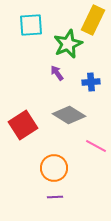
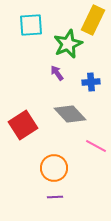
gray diamond: moved 1 px right, 1 px up; rotated 16 degrees clockwise
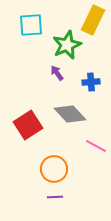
green star: moved 1 px left, 1 px down
red square: moved 5 px right
orange circle: moved 1 px down
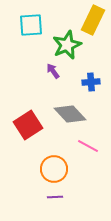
purple arrow: moved 4 px left, 2 px up
pink line: moved 8 px left
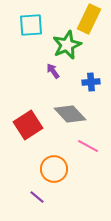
yellow rectangle: moved 4 px left, 1 px up
purple line: moved 18 px left; rotated 42 degrees clockwise
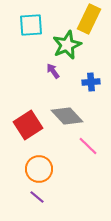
gray diamond: moved 3 px left, 2 px down
pink line: rotated 15 degrees clockwise
orange circle: moved 15 px left
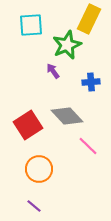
purple line: moved 3 px left, 9 px down
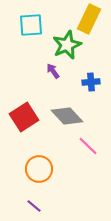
red square: moved 4 px left, 8 px up
